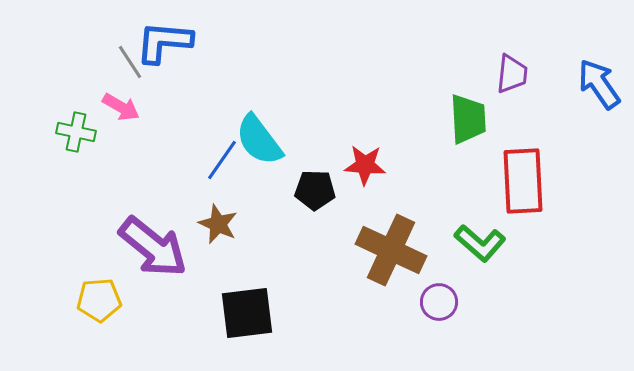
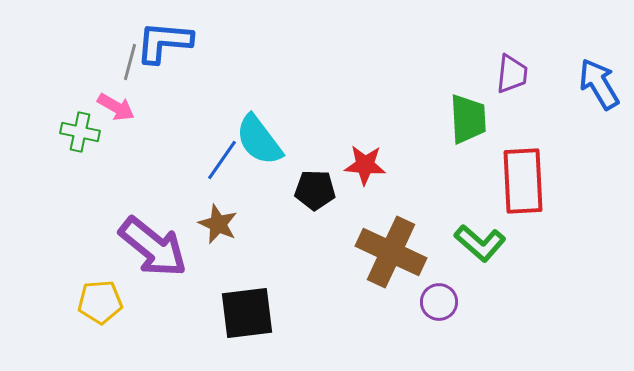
gray line: rotated 48 degrees clockwise
blue arrow: rotated 4 degrees clockwise
pink arrow: moved 5 px left
green cross: moved 4 px right
brown cross: moved 2 px down
yellow pentagon: moved 1 px right, 2 px down
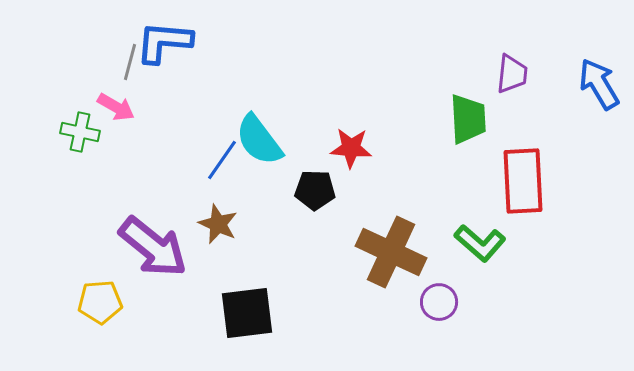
red star: moved 14 px left, 17 px up
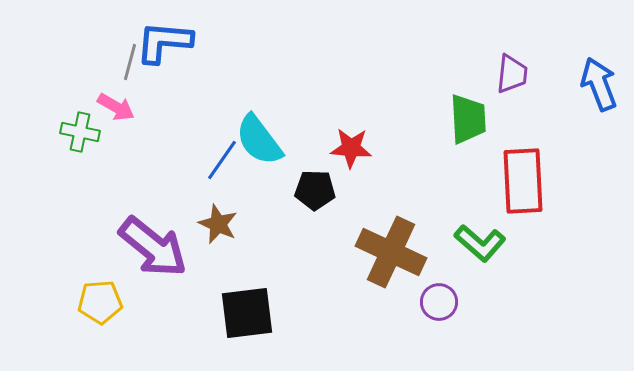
blue arrow: rotated 10 degrees clockwise
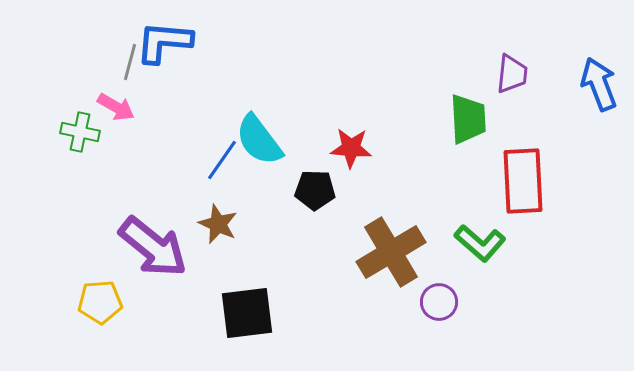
brown cross: rotated 34 degrees clockwise
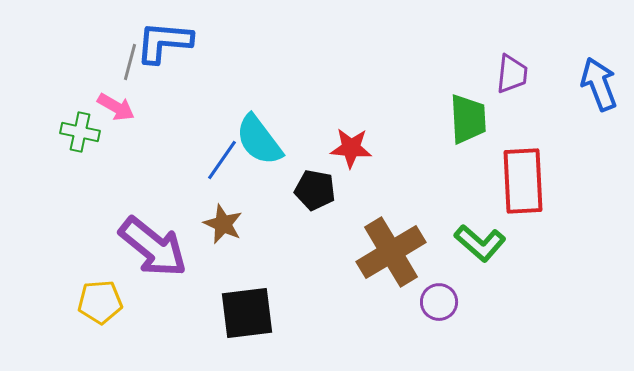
black pentagon: rotated 9 degrees clockwise
brown star: moved 5 px right
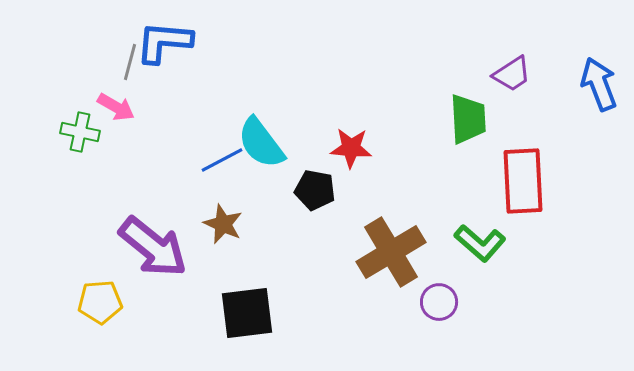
purple trapezoid: rotated 51 degrees clockwise
cyan semicircle: moved 2 px right, 3 px down
blue line: rotated 27 degrees clockwise
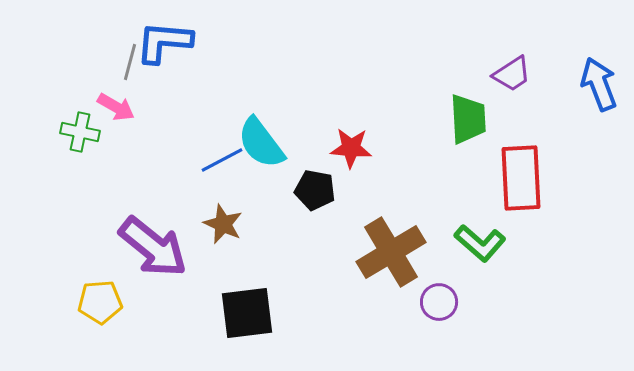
red rectangle: moved 2 px left, 3 px up
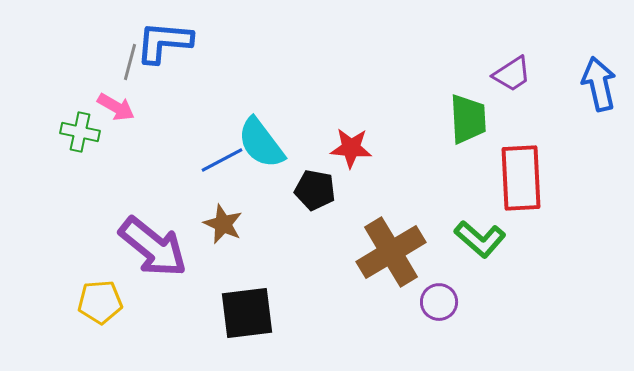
blue arrow: rotated 8 degrees clockwise
green L-shape: moved 4 px up
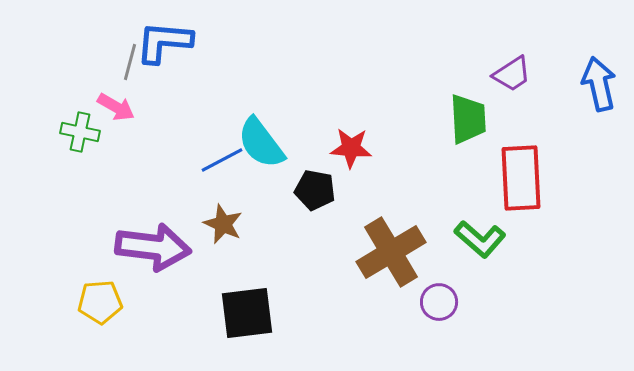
purple arrow: rotated 32 degrees counterclockwise
